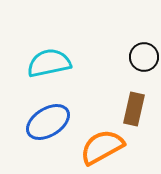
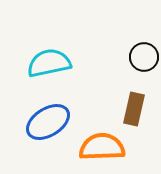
orange semicircle: rotated 27 degrees clockwise
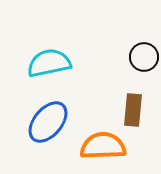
brown rectangle: moved 1 px left, 1 px down; rotated 8 degrees counterclockwise
blue ellipse: rotated 18 degrees counterclockwise
orange semicircle: moved 1 px right, 1 px up
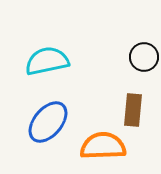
cyan semicircle: moved 2 px left, 2 px up
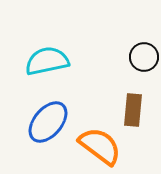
orange semicircle: moved 3 px left; rotated 39 degrees clockwise
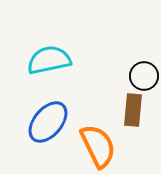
black circle: moved 19 px down
cyan semicircle: moved 2 px right, 1 px up
orange semicircle: moved 2 px left; rotated 27 degrees clockwise
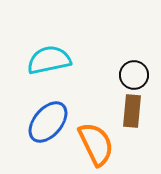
black circle: moved 10 px left, 1 px up
brown rectangle: moved 1 px left, 1 px down
orange semicircle: moved 2 px left, 2 px up
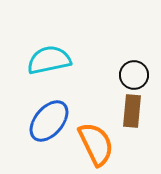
blue ellipse: moved 1 px right, 1 px up
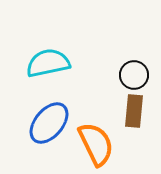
cyan semicircle: moved 1 px left, 3 px down
brown rectangle: moved 2 px right
blue ellipse: moved 2 px down
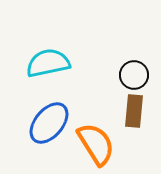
orange semicircle: rotated 6 degrees counterclockwise
